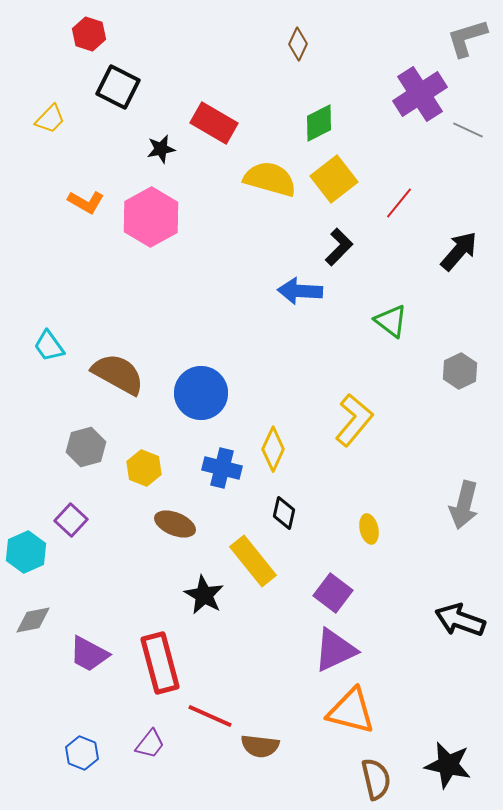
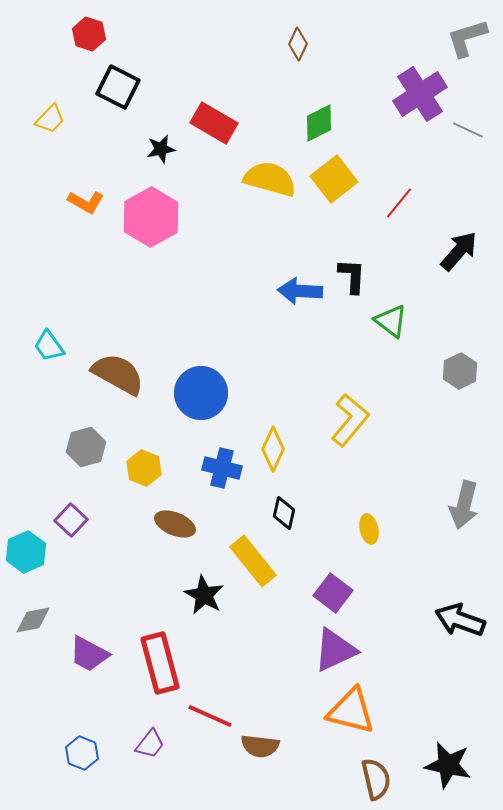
black L-shape at (339, 247): moved 13 px right, 29 px down; rotated 42 degrees counterclockwise
yellow L-shape at (354, 420): moved 4 px left
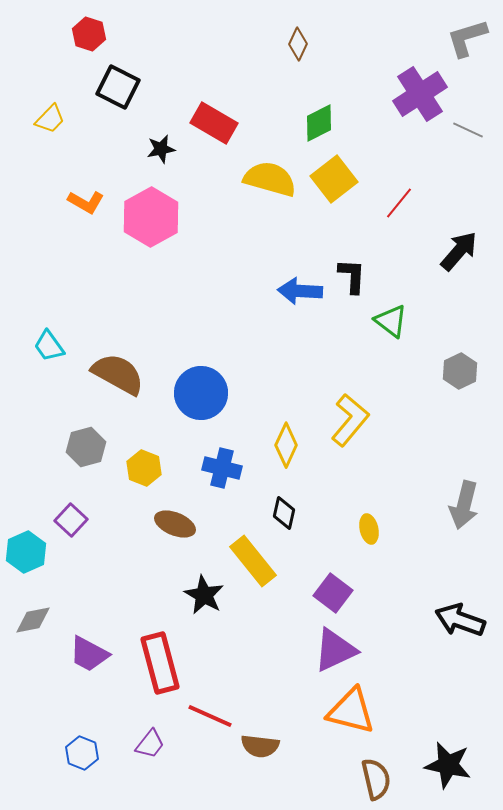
yellow diamond at (273, 449): moved 13 px right, 4 px up
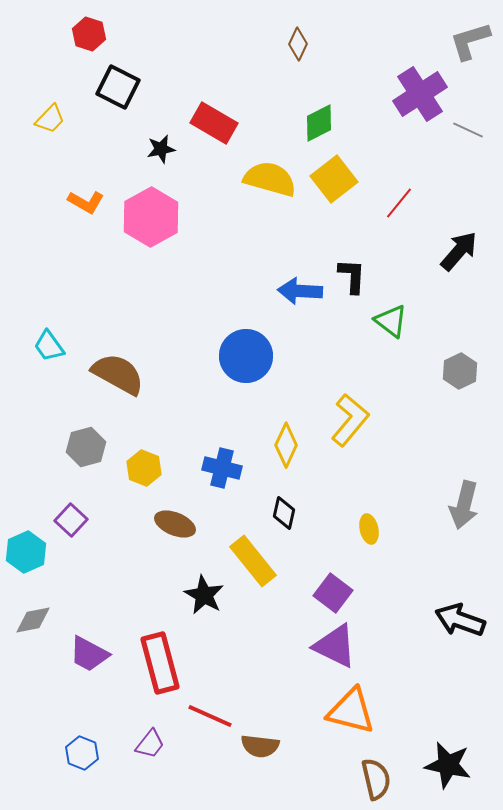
gray L-shape at (467, 38): moved 3 px right, 3 px down
blue circle at (201, 393): moved 45 px right, 37 px up
purple triangle at (335, 650): moved 4 px up; rotated 51 degrees clockwise
